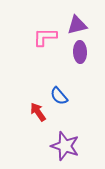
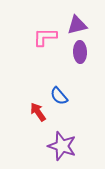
purple star: moved 3 px left
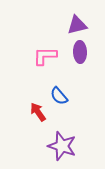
pink L-shape: moved 19 px down
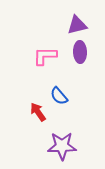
purple star: rotated 20 degrees counterclockwise
